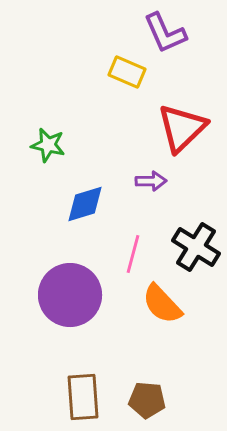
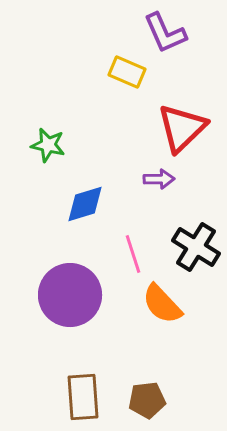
purple arrow: moved 8 px right, 2 px up
pink line: rotated 33 degrees counterclockwise
brown pentagon: rotated 12 degrees counterclockwise
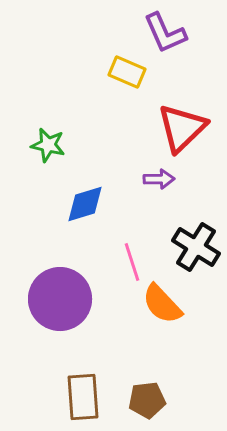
pink line: moved 1 px left, 8 px down
purple circle: moved 10 px left, 4 px down
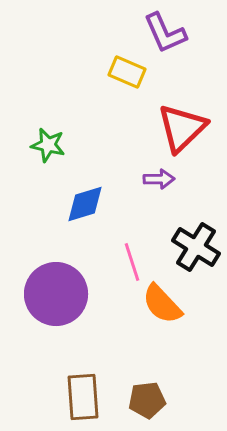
purple circle: moved 4 px left, 5 px up
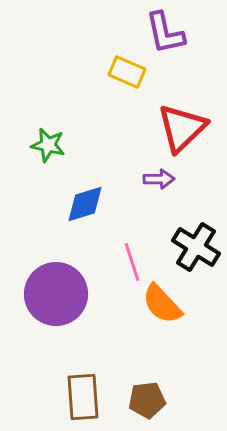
purple L-shape: rotated 12 degrees clockwise
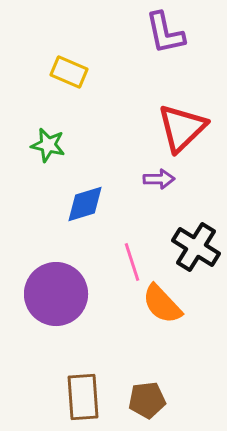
yellow rectangle: moved 58 px left
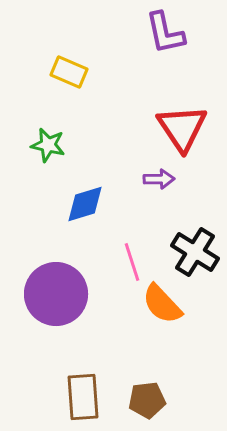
red triangle: rotated 20 degrees counterclockwise
black cross: moved 1 px left, 5 px down
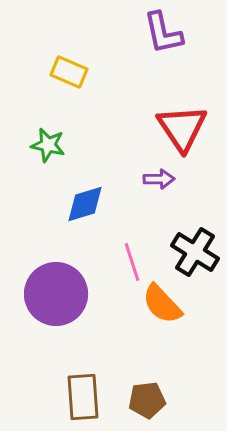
purple L-shape: moved 2 px left
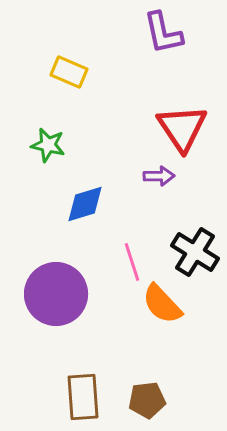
purple arrow: moved 3 px up
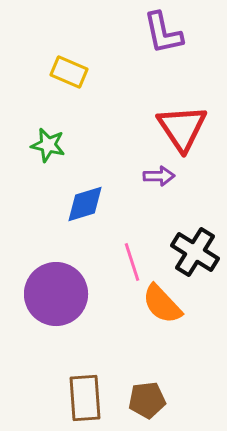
brown rectangle: moved 2 px right, 1 px down
